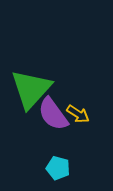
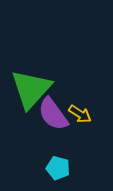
yellow arrow: moved 2 px right
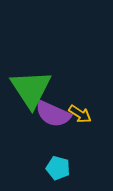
green triangle: rotated 15 degrees counterclockwise
purple semicircle: rotated 30 degrees counterclockwise
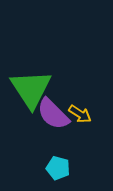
purple semicircle: rotated 21 degrees clockwise
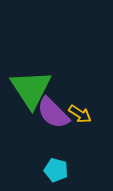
purple semicircle: moved 1 px up
cyan pentagon: moved 2 px left, 2 px down
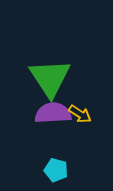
green triangle: moved 19 px right, 11 px up
purple semicircle: rotated 132 degrees clockwise
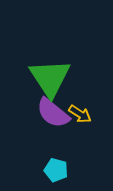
purple semicircle: rotated 138 degrees counterclockwise
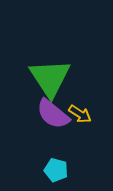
purple semicircle: moved 1 px down
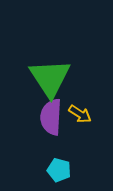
purple semicircle: moved 2 px left, 3 px down; rotated 54 degrees clockwise
cyan pentagon: moved 3 px right
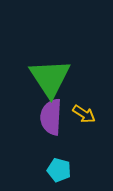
yellow arrow: moved 4 px right
